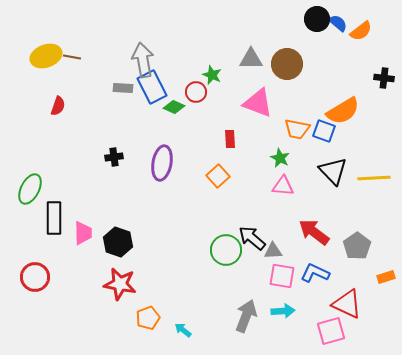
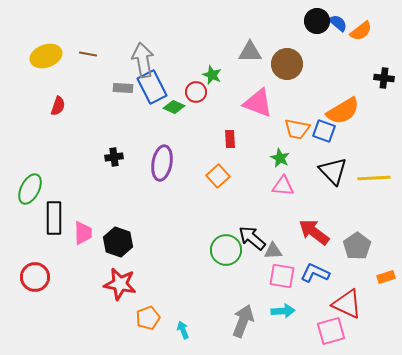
black circle at (317, 19): moved 2 px down
brown line at (72, 57): moved 16 px right, 3 px up
gray triangle at (251, 59): moved 1 px left, 7 px up
gray arrow at (246, 316): moved 3 px left, 5 px down
cyan arrow at (183, 330): rotated 30 degrees clockwise
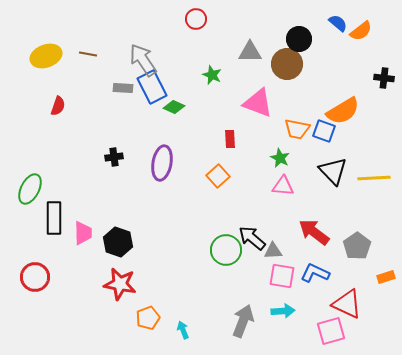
black circle at (317, 21): moved 18 px left, 18 px down
gray arrow at (143, 60): rotated 24 degrees counterclockwise
red circle at (196, 92): moved 73 px up
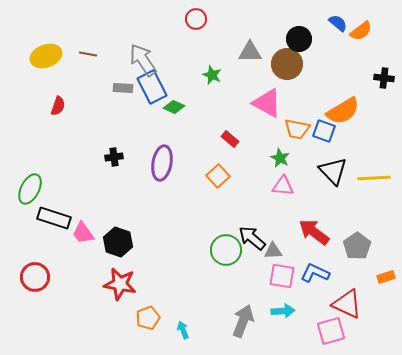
pink triangle at (258, 103): moved 9 px right; rotated 8 degrees clockwise
red rectangle at (230, 139): rotated 48 degrees counterclockwise
black rectangle at (54, 218): rotated 72 degrees counterclockwise
pink trapezoid at (83, 233): rotated 145 degrees clockwise
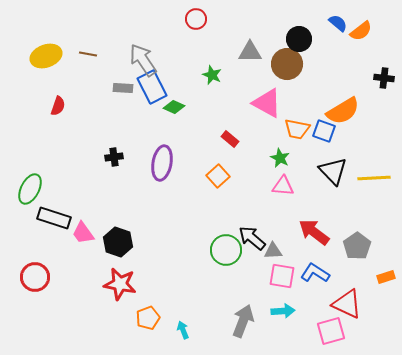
blue L-shape at (315, 273): rotated 8 degrees clockwise
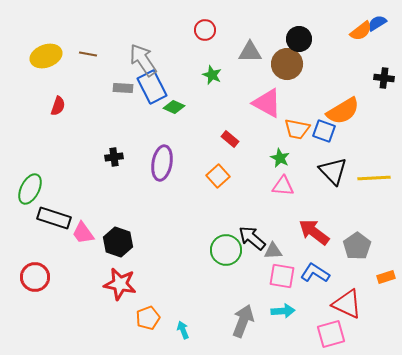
red circle at (196, 19): moved 9 px right, 11 px down
blue semicircle at (338, 23): moved 39 px right; rotated 72 degrees counterclockwise
pink square at (331, 331): moved 3 px down
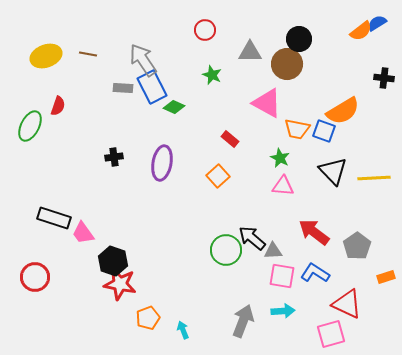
green ellipse at (30, 189): moved 63 px up
black hexagon at (118, 242): moved 5 px left, 19 px down
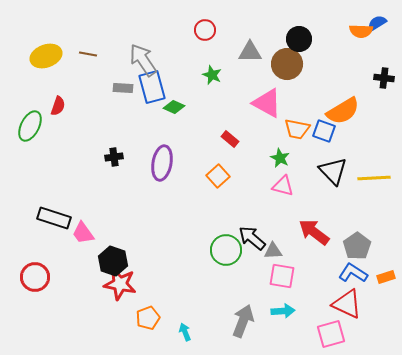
orange semicircle at (361, 31): rotated 40 degrees clockwise
blue rectangle at (152, 87): rotated 12 degrees clockwise
pink triangle at (283, 186): rotated 10 degrees clockwise
blue L-shape at (315, 273): moved 38 px right
cyan arrow at (183, 330): moved 2 px right, 2 px down
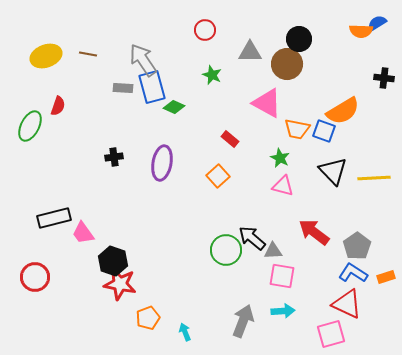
black rectangle at (54, 218): rotated 32 degrees counterclockwise
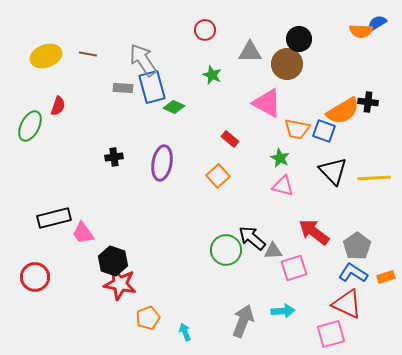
black cross at (384, 78): moved 16 px left, 24 px down
pink square at (282, 276): moved 12 px right, 8 px up; rotated 28 degrees counterclockwise
